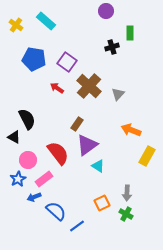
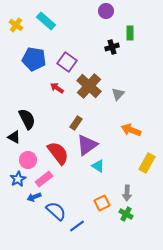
brown rectangle: moved 1 px left, 1 px up
yellow rectangle: moved 7 px down
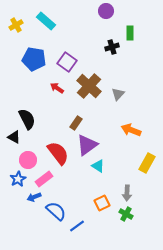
yellow cross: rotated 24 degrees clockwise
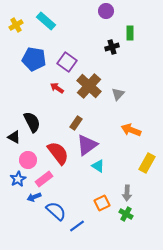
black semicircle: moved 5 px right, 3 px down
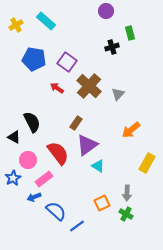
green rectangle: rotated 16 degrees counterclockwise
orange arrow: rotated 60 degrees counterclockwise
blue star: moved 5 px left, 1 px up
